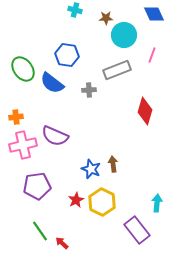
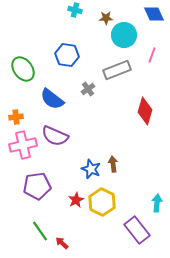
blue semicircle: moved 16 px down
gray cross: moved 1 px left, 1 px up; rotated 32 degrees counterclockwise
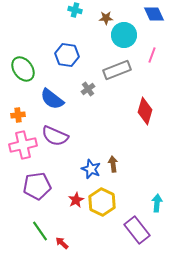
orange cross: moved 2 px right, 2 px up
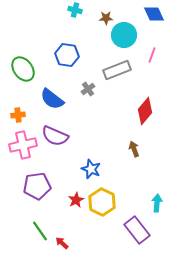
red diamond: rotated 24 degrees clockwise
brown arrow: moved 21 px right, 15 px up; rotated 14 degrees counterclockwise
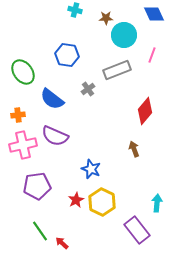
green ellipse: moved 3 px down
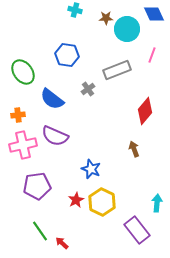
cyan circle: moved 3 px right, 6 px up
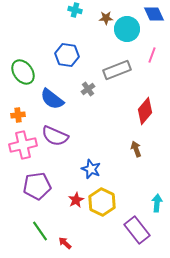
brown arrow: moved 2 px right
red arrow: moved 3 px right
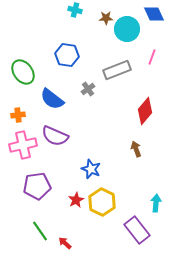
pink line: moved 2 px down
cyan arrow: moved 1 px left
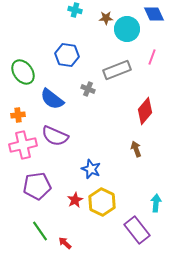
gray cross: rotated 32 degrees counterclockwise
red star: moved 1 px left
